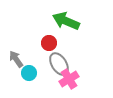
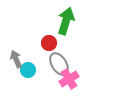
green arrow: rotated 84 degrees clockwise
gray arrow: rotated 12 degrees clockwise
cyan circle: moved 1 px left, 3 px up
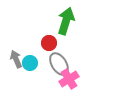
cyan circle: moved 2 px right, 7 px up
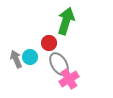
cyan circle: moved 6 px up
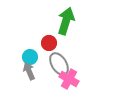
gray arrow: moved 13 px right, 12 px down
pink cross: rotated 30 degrees counterclockwise
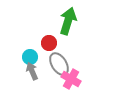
green arrow: moved 2 px right
gray arrow: moved 3 px right
pink cross: moved 2 px right
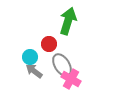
red circle: moved 1 px down
gray ellipse: moved 3 px right, 1 px down
gray arrow: moved 2 px right; rotated 30 degrees counterclockwise
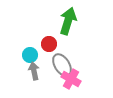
cyan circle: moved 2 px up
gray arrow: rotated 42 degrees clockwise
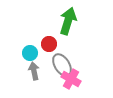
cyan circle: moved 2 px up
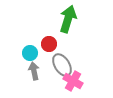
green arrow: moved 2 px up
pink cross: moved 2 px right, 2 px down
